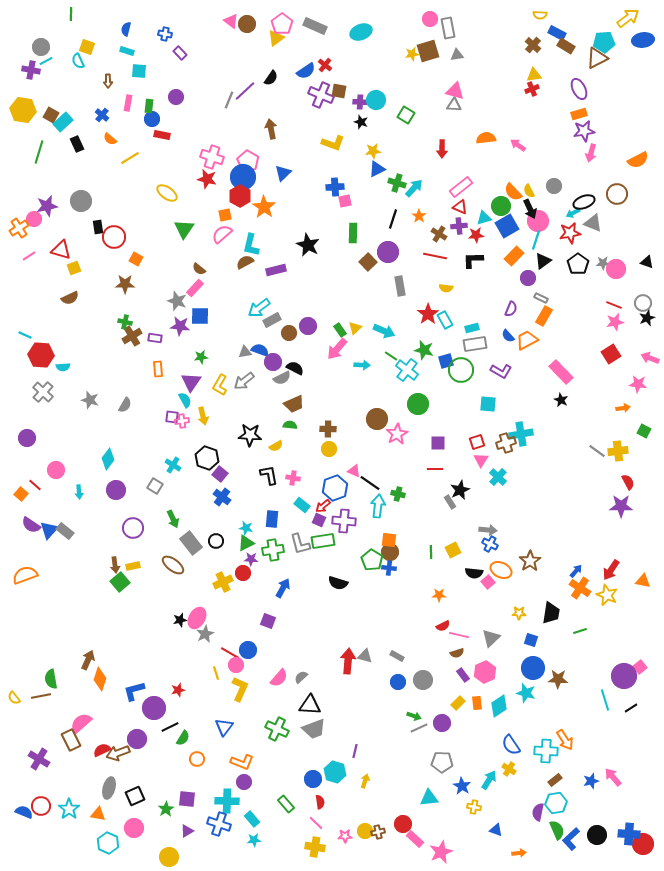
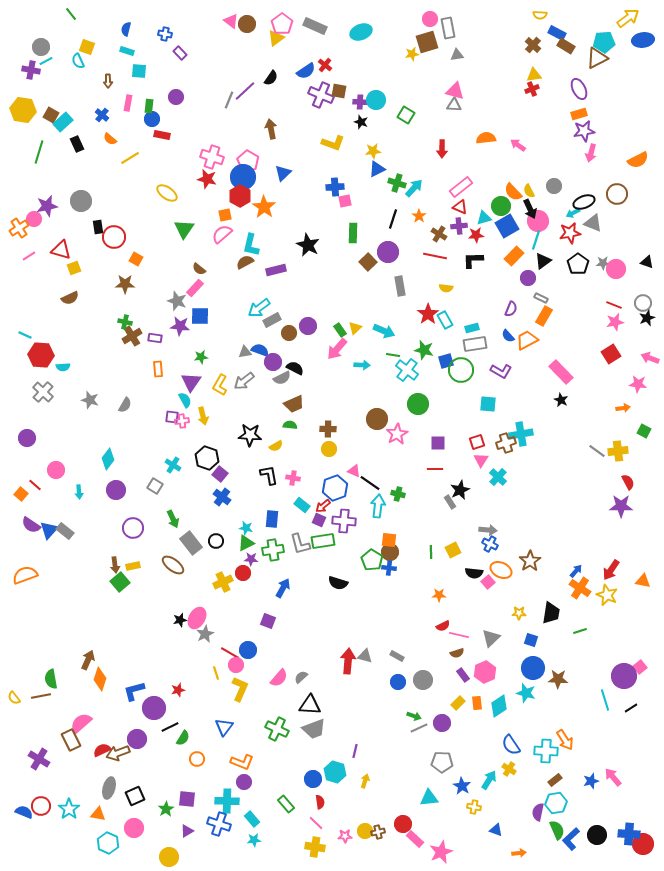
green line at (71, 14): rotated 40 degrees counterclockwise
brown square at (428, 51): moved 1 px left, 9 px up
green line at (391, 356): moved 2 px right, 1 px up; rotated 24 degrees counterclockwise
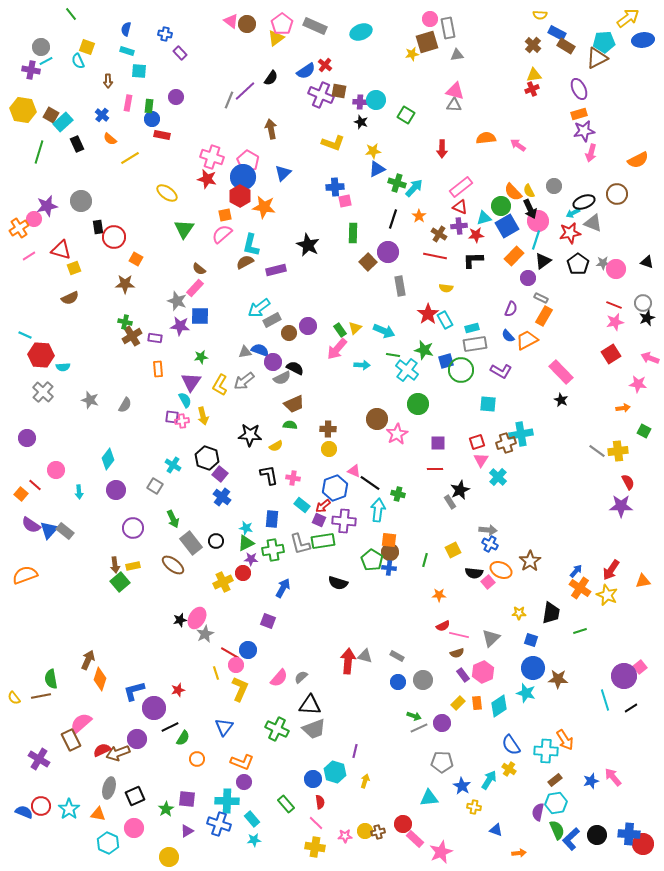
orange star at (264, 207): rotated 25 degrees counterclockwise
cyan arrow at (378, 506): moved 4 px down
green line at (431, 552): moved 6 px left, 8 px down; rotated 16 degrees clockwise
orange triangle at (643, 581): rotated 21 degrees counterclockwise
pink hexagon at (485, 672): moved 2 px left
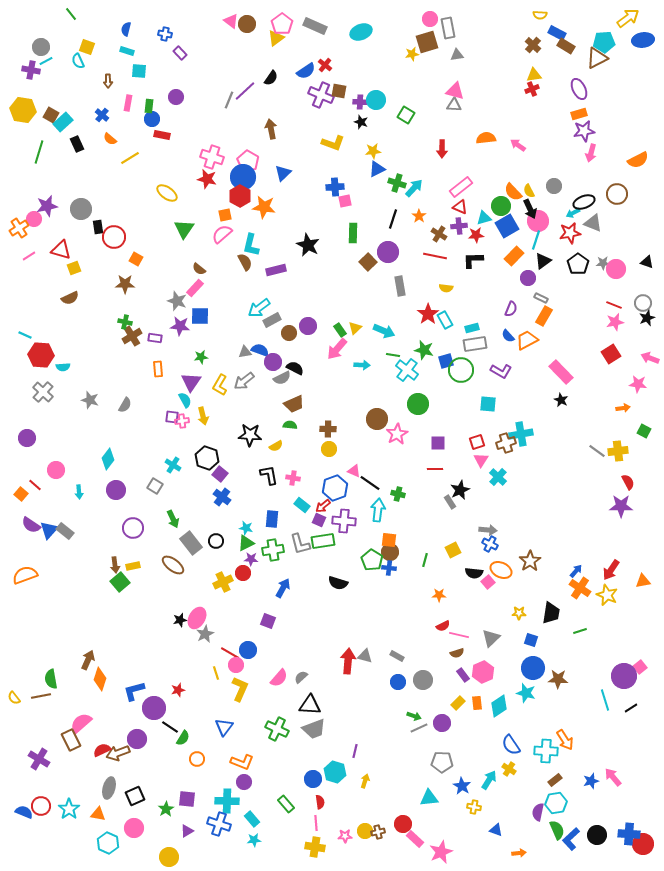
gray circle at (81, 201): moved 8 px down
brown semicircle at (245, 262): rotated 90 degrees clockwise
black line at (170, 727): rotated 60 degrees clockwise
pink line at (316, 823): rotated 42 degrees clockwise
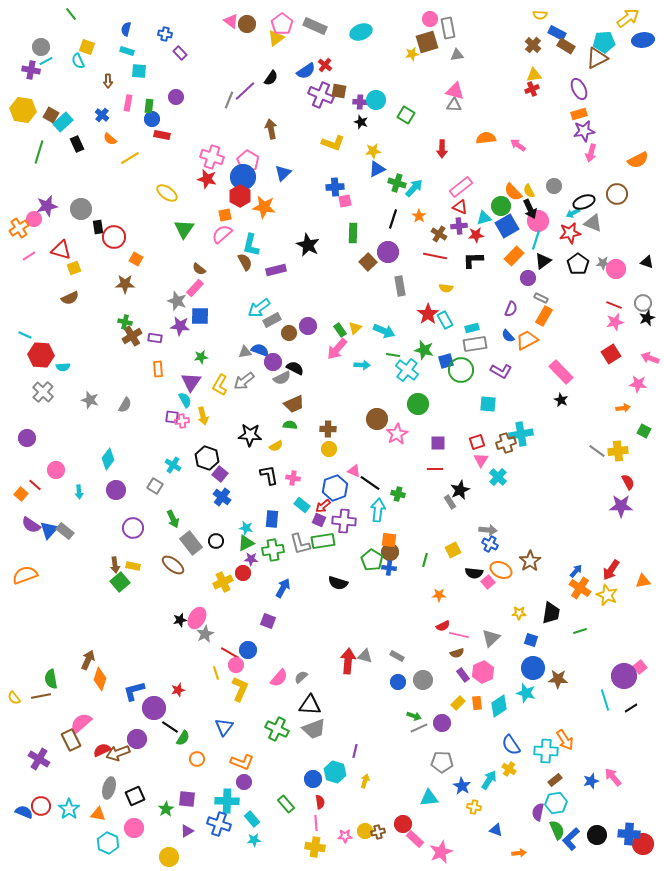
yellow rectangle at (133, 566): rotated 24 degrees clockwise
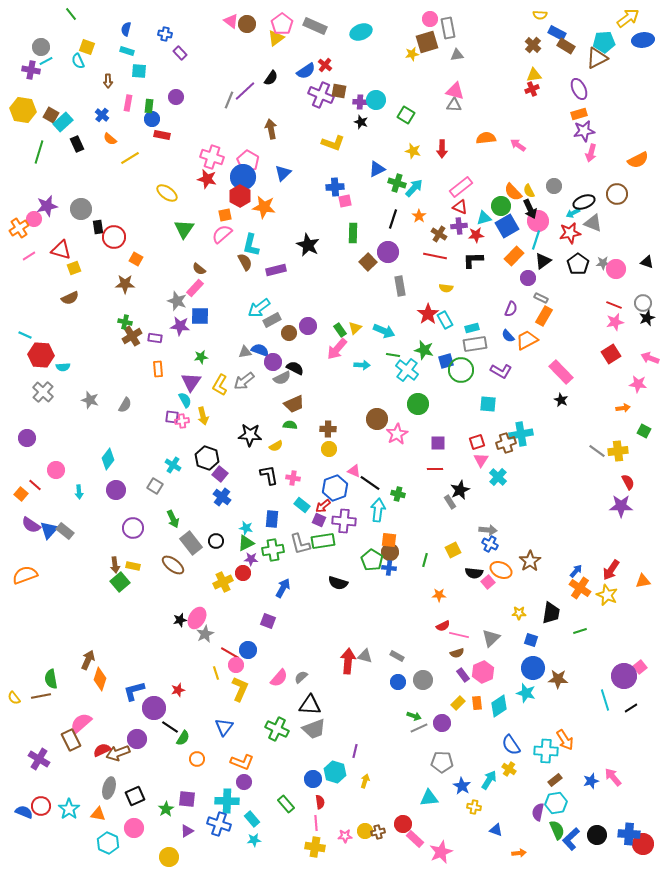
yellow star at (373, 151): moved 40 px right; rotated 21 degrees clockwise
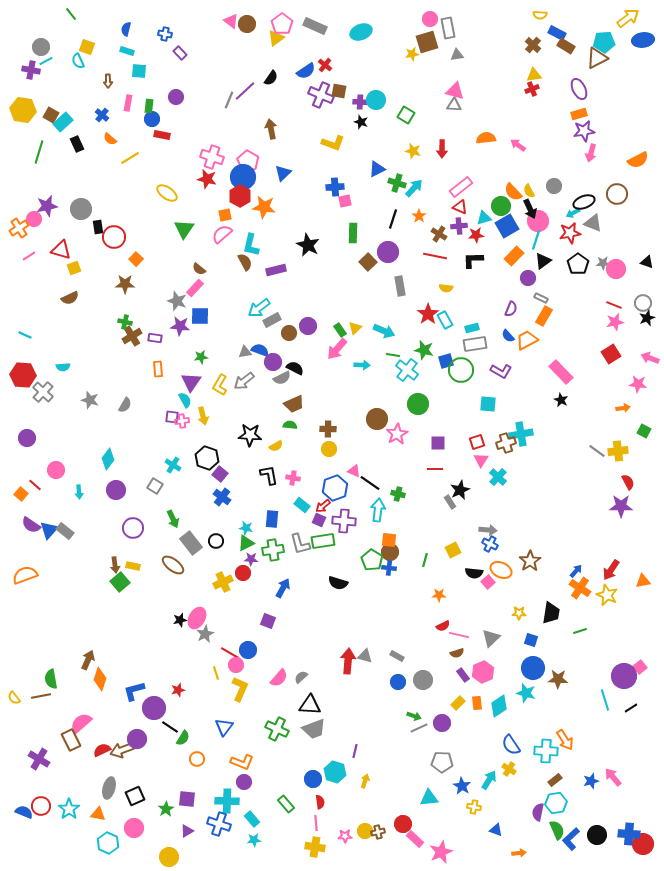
orange square at (136, 259): rotated 16 degrees clockwise
red hexagon at (41, 355): moved 18 px left, 20 px down
brown arrow at (118, 753): moved 4 px right, 3 px up
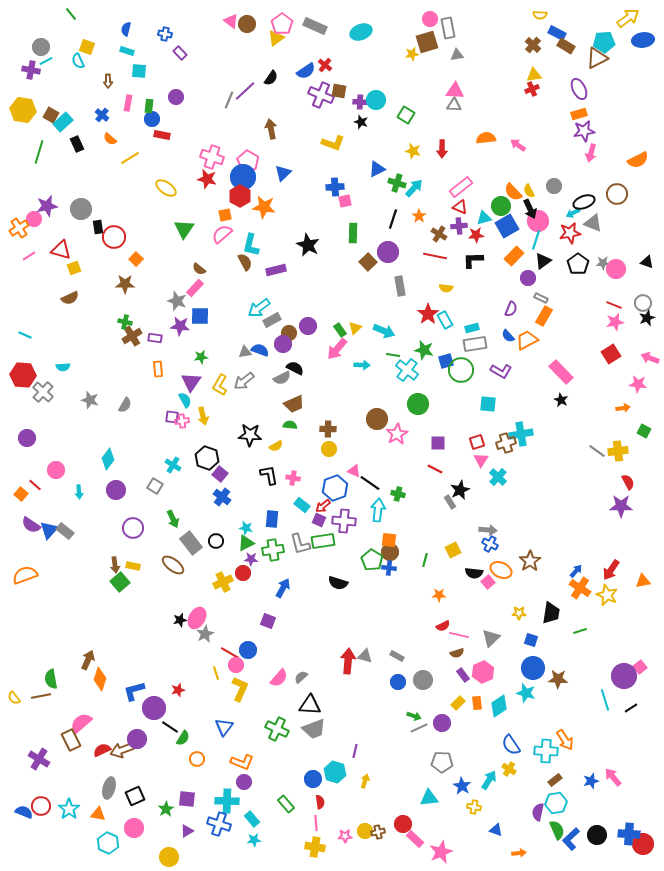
pink triangle at (455, 91): rotated 12 degrees counterclockwise
yellow ellipse at (167, 193): moved 1 px left, 5 px up
purple circle at (273, 362): moved 10 px right, 18 px up
red line at (435, 469): rotated 28 degrees clockwise
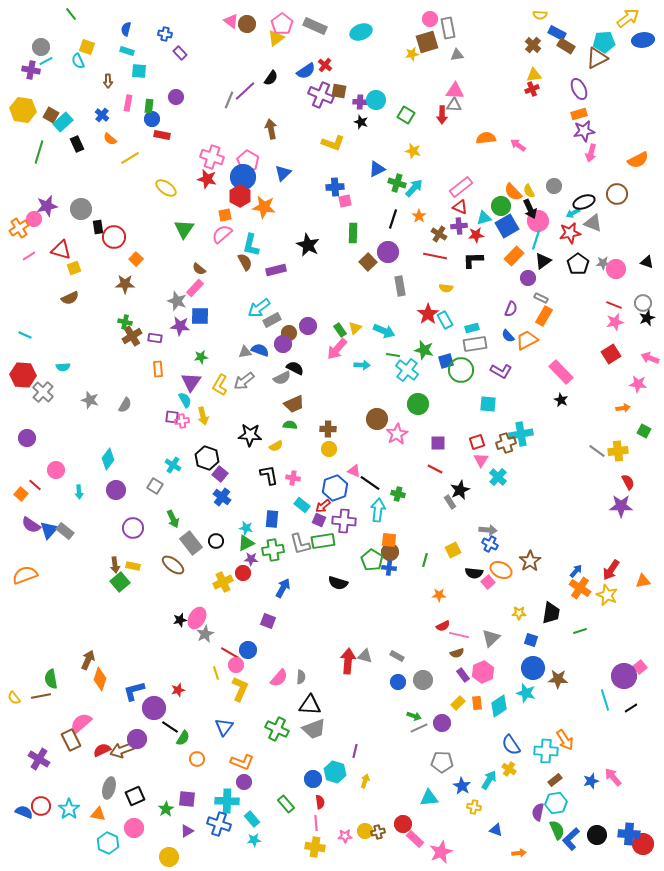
red arrow at (442, 149): moved 34 px up
gray semicircle at (301, 677): rotated 136 degrees clockwise
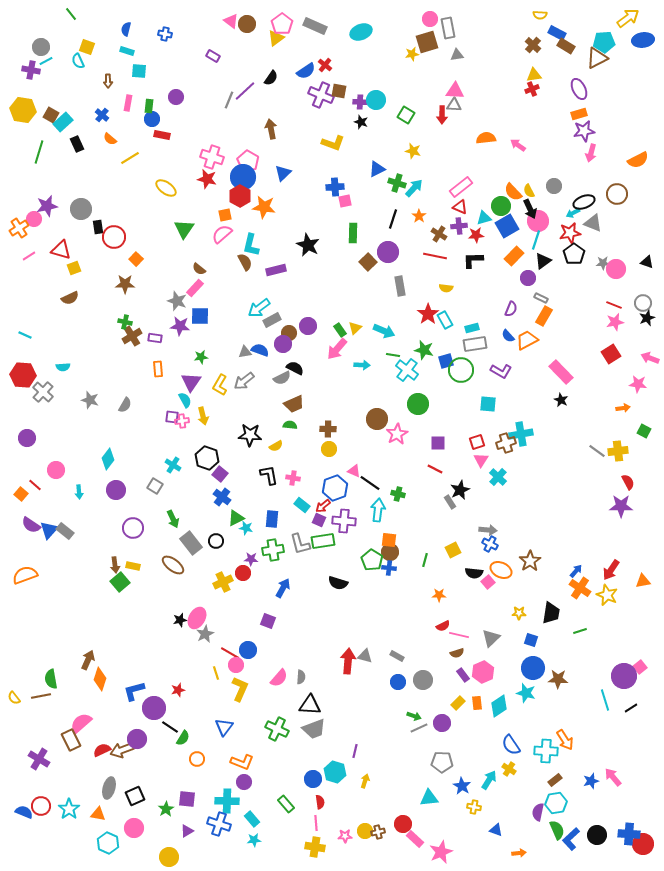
purple rectangle at (180, 53): moved 33 px right, 3 px down; rotated 16 degrees counterclockwise
black pentagon at (578, 264): moved 4 px left, 10 px up
green triangle at (246, 543): moved 10 px left, 25 px up
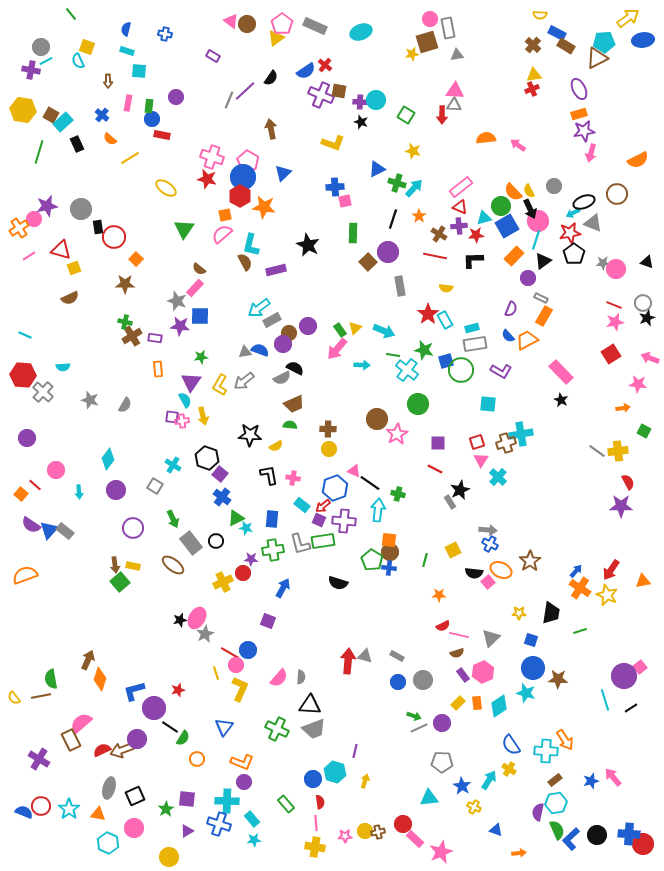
yellow cross at (474, 807): rotated 16 degrees clockwise
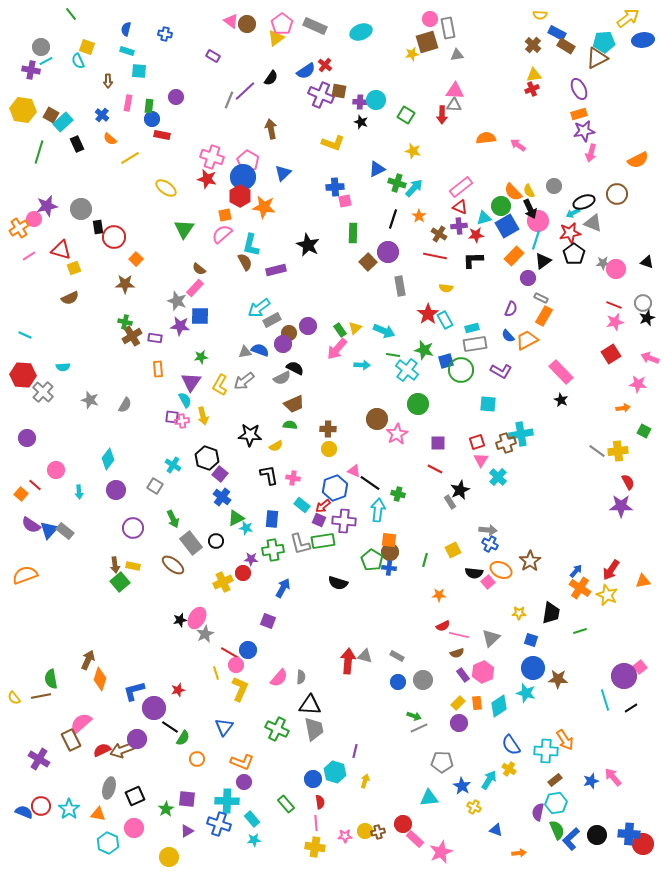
purple circle at (442, 723): moved 17 px right
gray trapezoid at (314, 729): rotated 80 degrees counterclockwise
